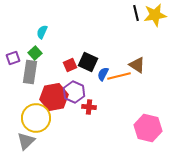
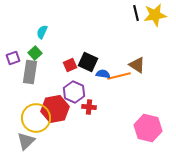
blue semicircle: rotated 72 degrees clockwise
red hexagon: moved 1 px right, 12 px down
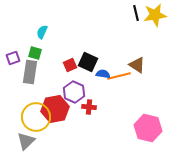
green square: rotated 32 degrees counterclockwise
yellow circle: moved 1 px up
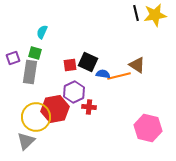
red square: rotated 16 degrees clockwise
purple hexagon: rotated 10 degrees clockwise
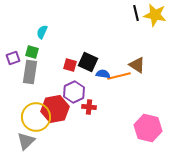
yellow star: rotated 20 degrees clockwise
green square: moved 3 px left, 1 px up
red square: rotated 24 degrees clockwise
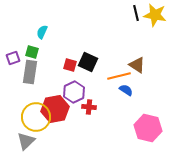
blue semicircle: moved 23 px right, 16 px down; rotated 24 degrees clockwise
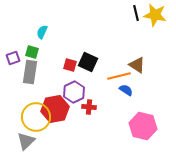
pink hexagon: moved 5 px left, 2 px up
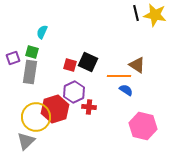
orange line: rotated 15 degrees clockwise
red hexagon: rotated 8 degrees counterclockwise
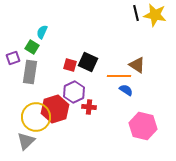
green square: moved 5 px up; rotated 16 degrees clockwise
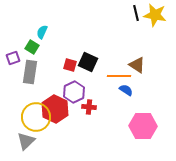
red hexagon: rotated 16 degrees counterclockwise
pink hexagon: rotated 12 degrees counterclockwise
